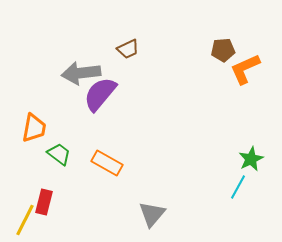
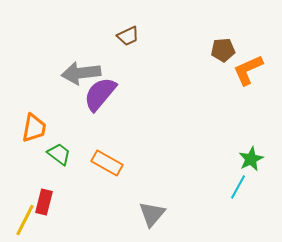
brown trapezoid: moved 13 px up
orange L-shape: moved 3 px right, 1 px down
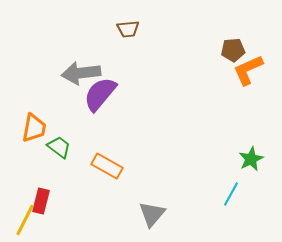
brown trapezoid: moved 7 px up; rotated 20 degrees clockwise
brown pentagon: moved 10 px right
green trapezoid: moved 7 px up
orange rectangle: moved 3 px down
cyan line: moved 7 px left, 7 px down
red rectangle: moved 3 px left, 1 px up
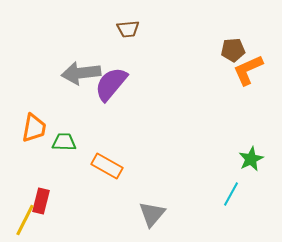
purple semicircle: moved 11 px right, 10 px up
green trapezoid: moved 5 px right, 5 px up; rotated 35 degrees counterclockwise
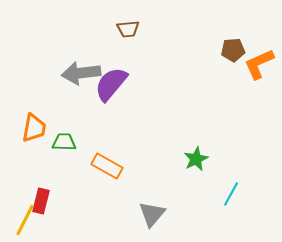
orange L-shape: moved 11 px right, 6 px up
green star: moved 55 px left
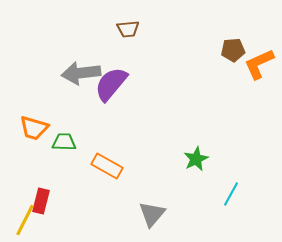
orange trapezoid: rotated 96 degrees clockwise
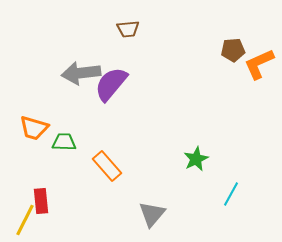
orange rectangle: rotated 20 degrees clockwise
red rectangle: rotated 20 degrees counterclockwise
